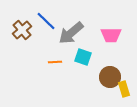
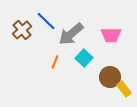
gray arrow: moved 1 px down
cyan square: moved 1 px right, 1 px down; rotated 24 degrees clockwise
orange line: rotated 64 degrees counterclockwise
yellow rectangle: rotated 21 degrees counterclockwise
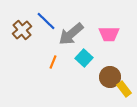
pink trapezoid: moved 2 px left, 1 px up
orange line: moved 2 px left
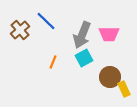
brown cross: moved 2 px left
gray arrow: moved 11 px right, 1 px down; rotated 28 degrees counterclockwise
cyan square: rotated 18 degrees clockwise
yellow rectangle: rotated 14 degrees clockwise
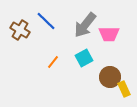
brown cross: rotated 18 degrees counterclockwise
gray arrow: moved 3 px right, 10 px up; rotated 16 degrees clockwise
orange line: rotated 16 degrees clockwise
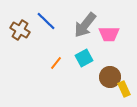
orange line: moved 3 px right, 1 px down
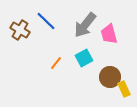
pink trapezoid: rotated 75 degrees clockwise
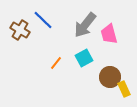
blue line: moved 3 px left, 1 px up
